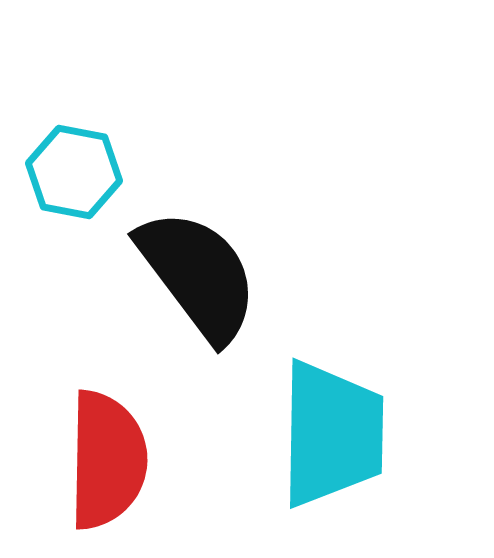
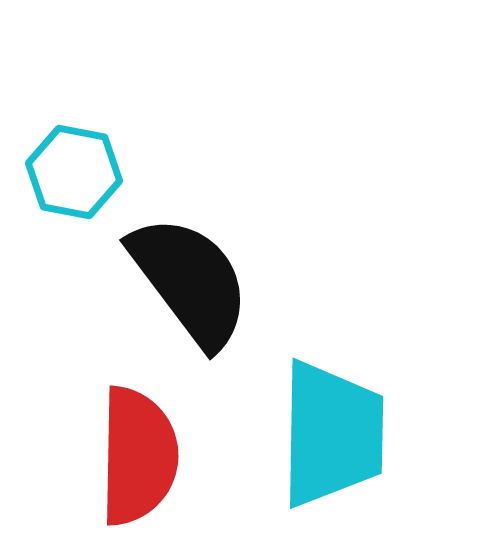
black semicircle: moved 8 px left, 6 px down
red semicircle: moved 31 px right, 4 px up
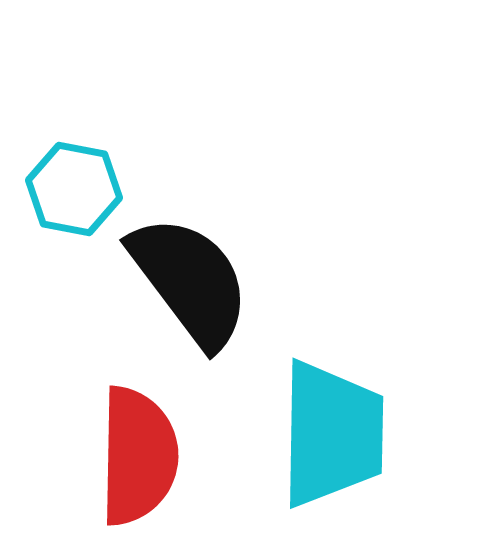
cyan hexagon: moved 17 px down
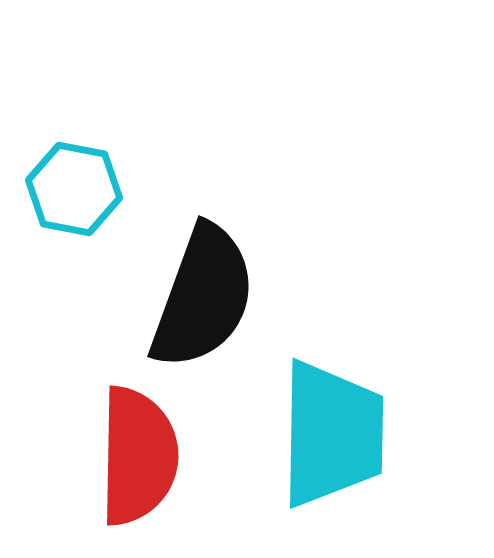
black semicircle: moved 13 px right, 16 px down; rotated 57 degrees clockwise
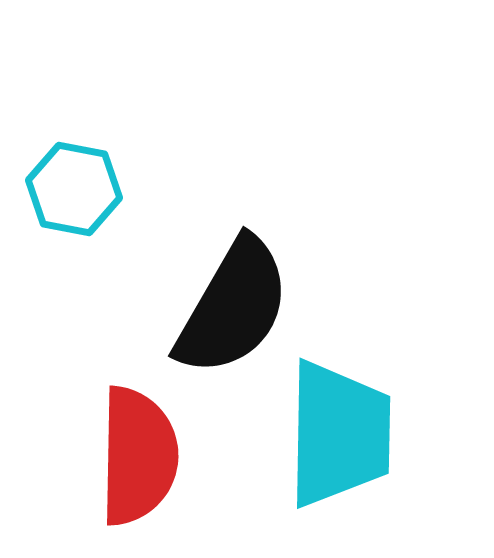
black semicircle: moved 30 px right, 10 px down; rotated 10 degrees clockwise
cyan trapezoid: moved 7 px right
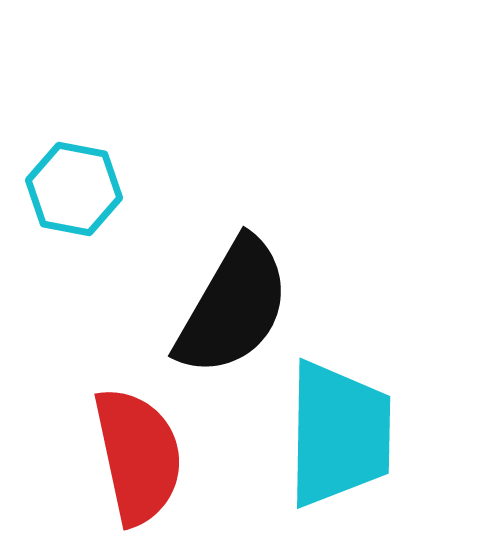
red semicircle: rotated 13 degrees counterclockwise
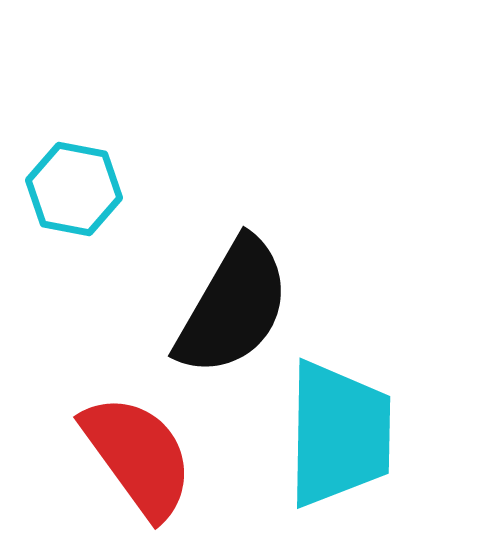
red semicircle: rotated 24 degrees counterclockwise
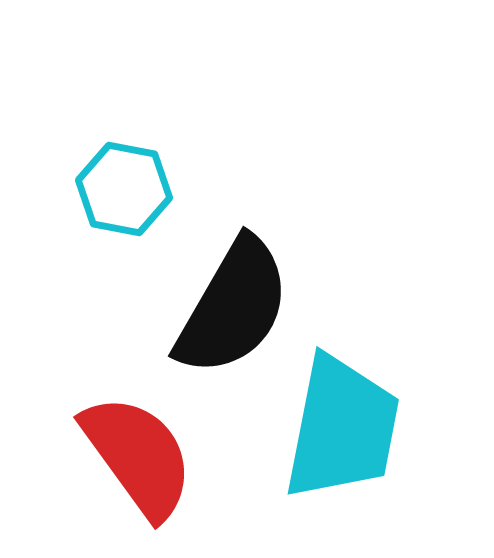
cyan hexagon: moved 50 px right
cyan trapezoid: moved 3 px right, 6 px up; rotated 10 degrees clockwise
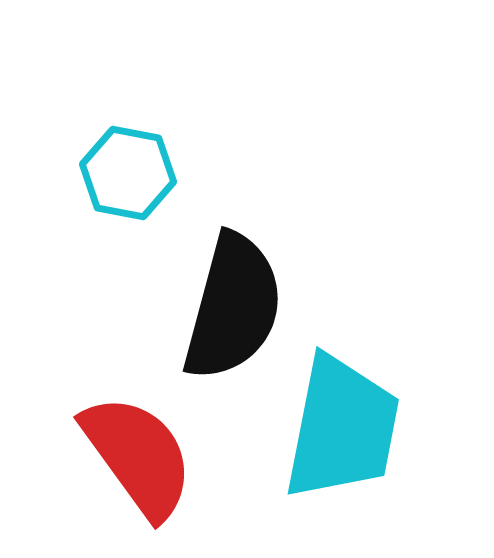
cyan hexagon: moved 4 px right, 16 px up
black semicircle: rotated 15 degrees counterclockwise
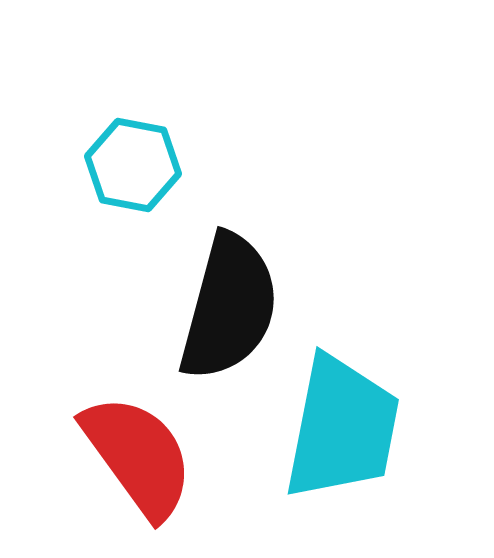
cyan hexagon: moved 5 px right, 8 px up
black semicircle: moved 4 px left
